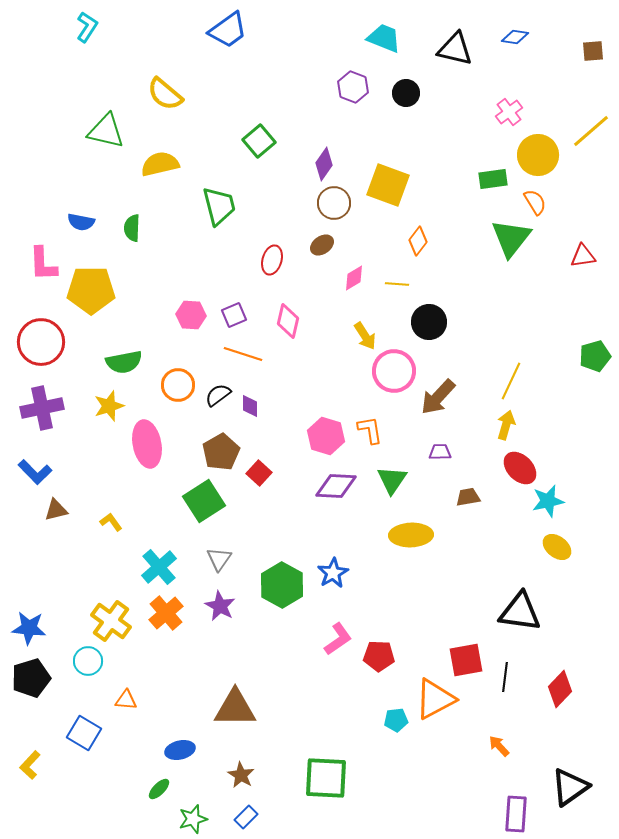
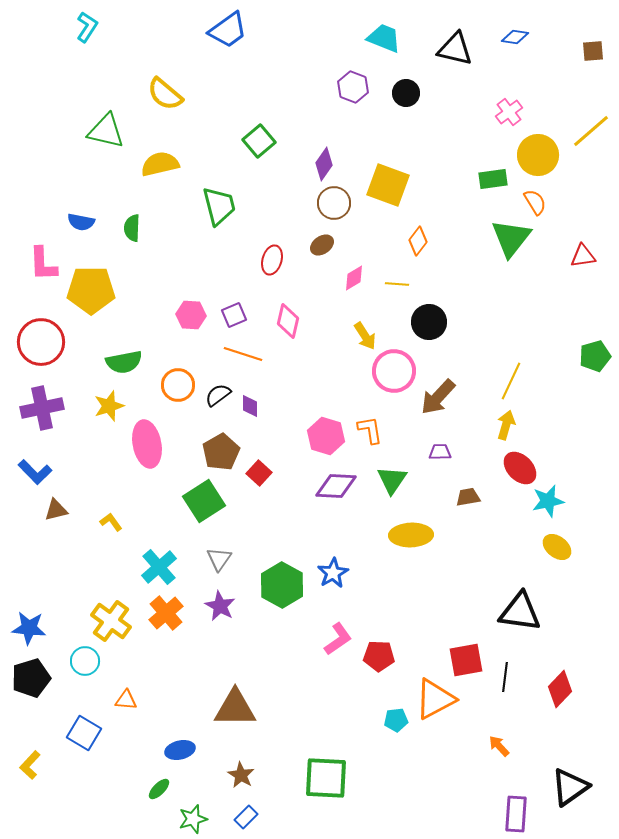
cyan circle at (88, 661): moved 3 px left
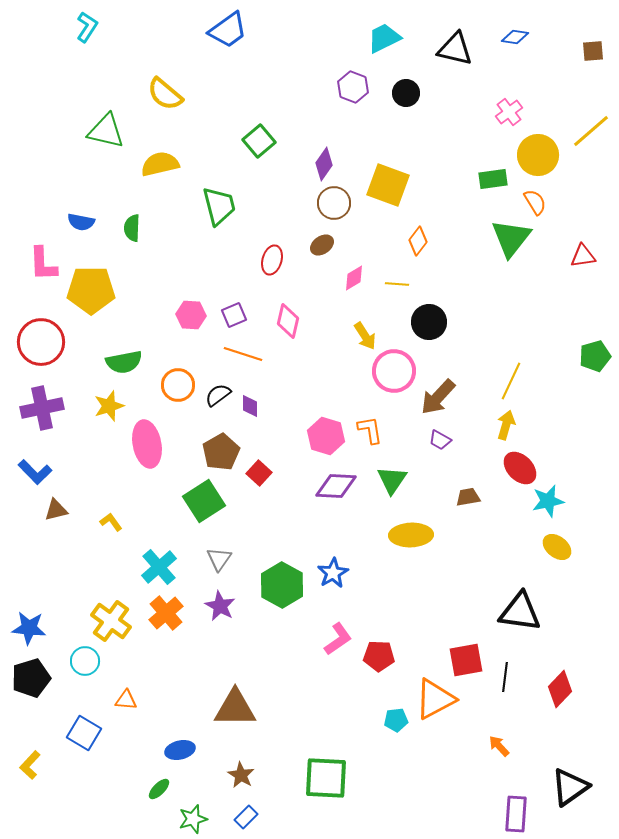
cyan trapezoid at (384, 38): rotated 48 degrees counterclockwise
purple trapezoid at (440, 452): moved 12 px up; rotated 150 degrees counterclockwise
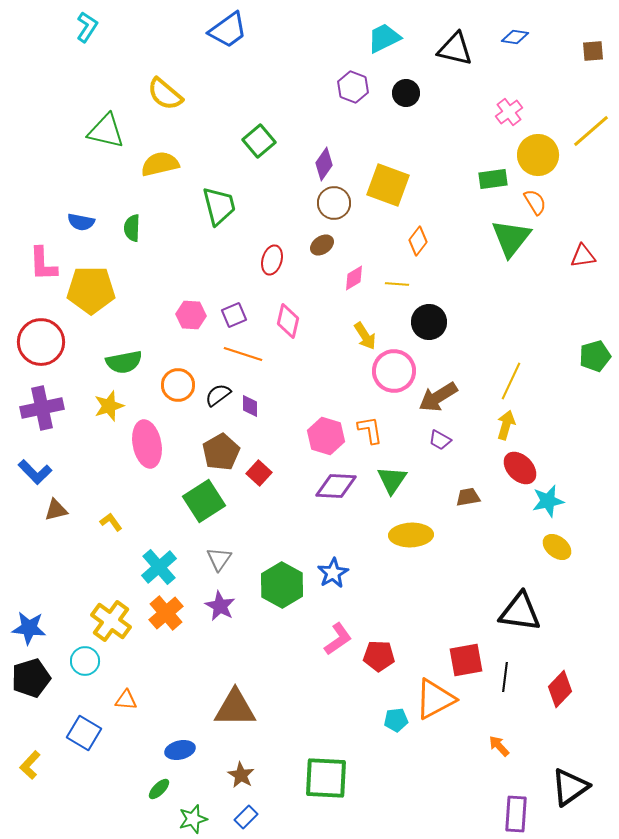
brown arrow at (438, 397): rotated 15 degrees clockwise
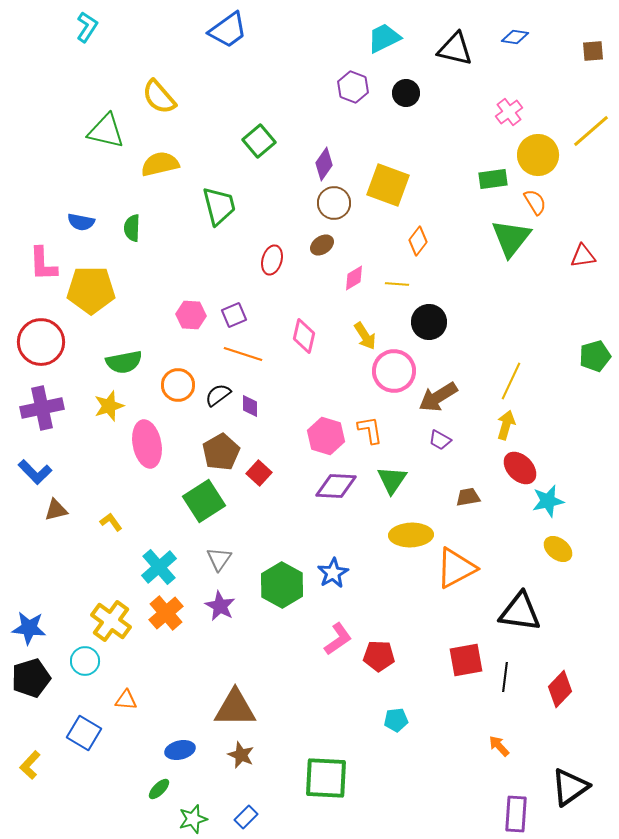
yellow semicircle at (165, 94): moved 6 px left, 3 px down; rotated 9 degrees clockwise
pink diamond at (288, 321): moved 16 px right, 15 px down
yellow ellipse at (557, 547): moved 1 px right, 2 px down
orange triangle at (435, 699): moved 21 px right, 131 px up
brown star at (241, 775): moved 20 px up; rotated 8 degrees counterclockwise
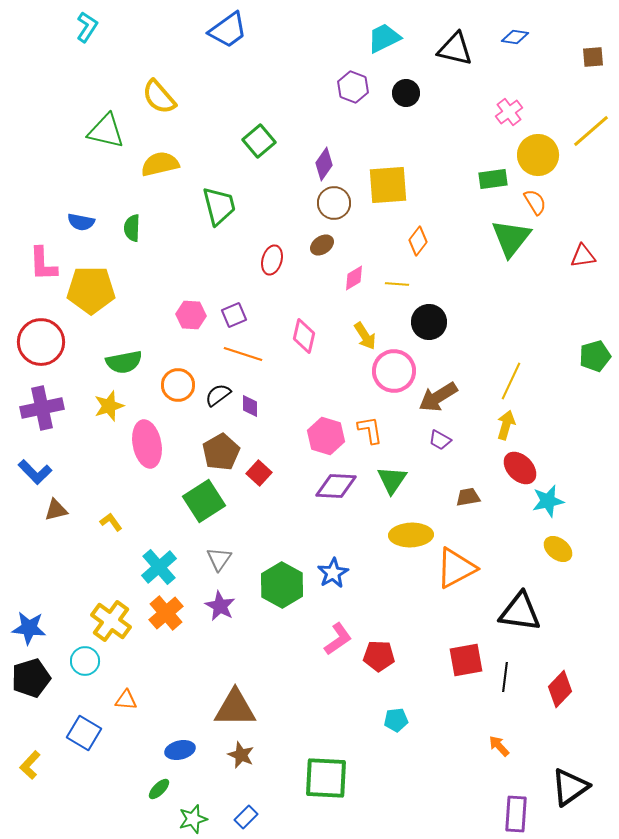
brown square at (593, 51): moved 6 px down
yellow square at (388, 185): rotated 24 degrees counterclockwise
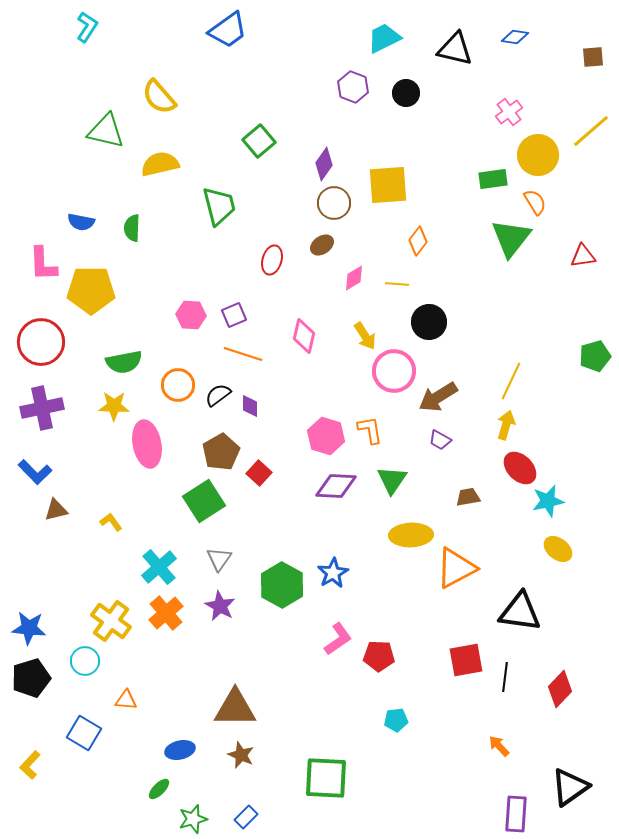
yellow star at (109, 406): moved 5 px right; rotated 20 degrees clockwise
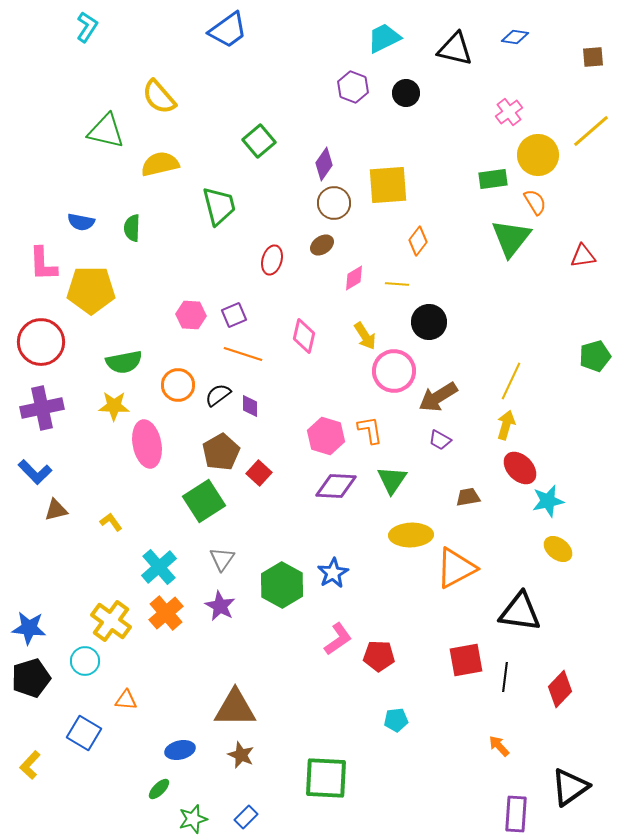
gray triangle at (219, 559): moved 3 px right
